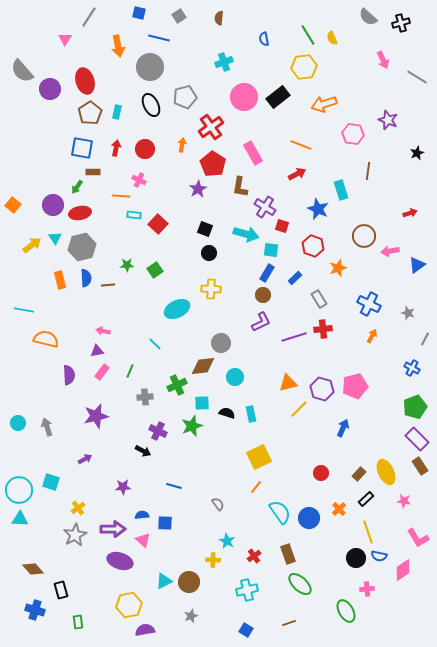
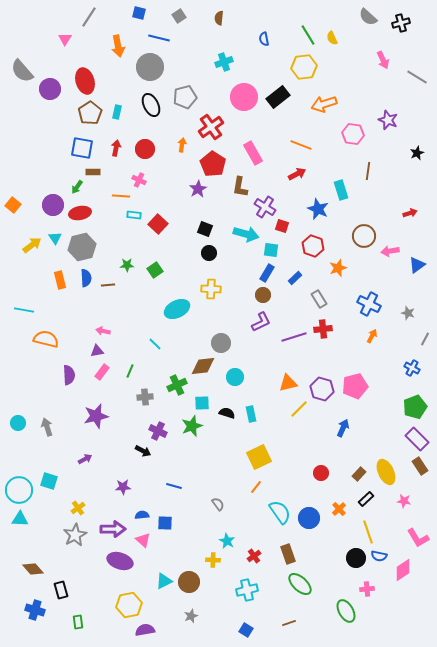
cyan square at (51, 482): moved 2 px left, 1 px up
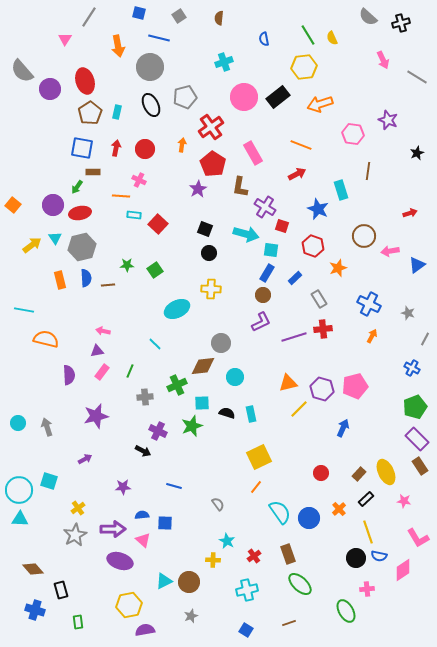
orange arrow at (324, 104): moved 4 px left
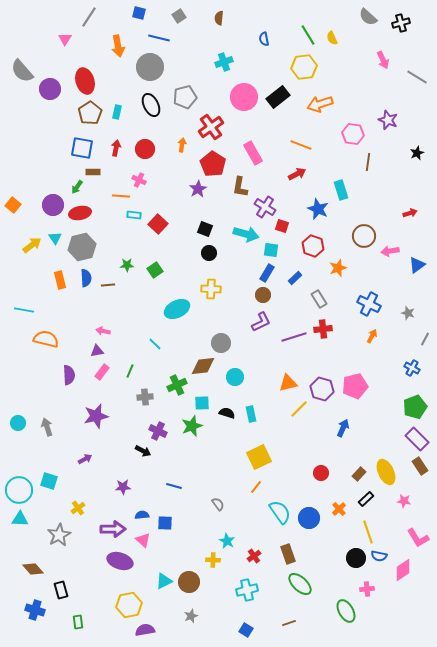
brown line at (368, 171): moved 9 px up
gray star at (75, 535): moved 16 px left
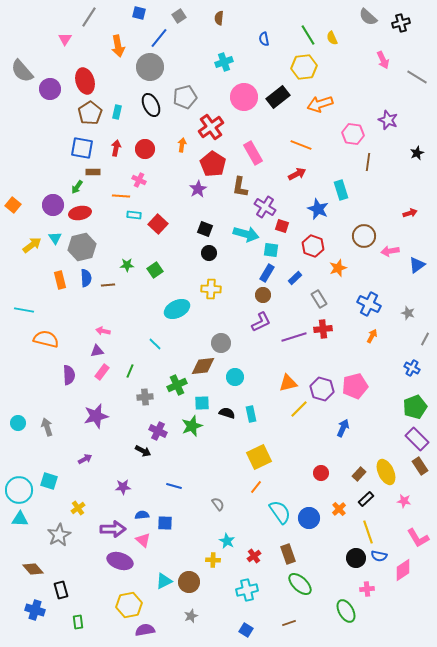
blue line at (159, 38): rotated 65 degrees counterclockwise
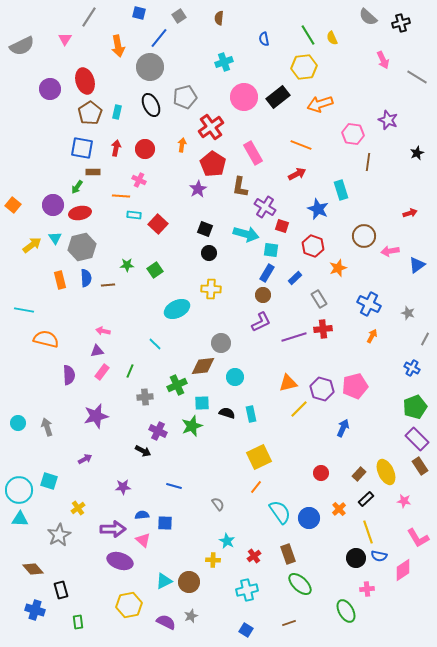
gray semicircle at (22, 71): moved 25 px up; rotated 75 degrees counterclockwise
purple semicircle at (145, 630): moved 21 px right, 8 px up; rotated 36 degrees clockwise
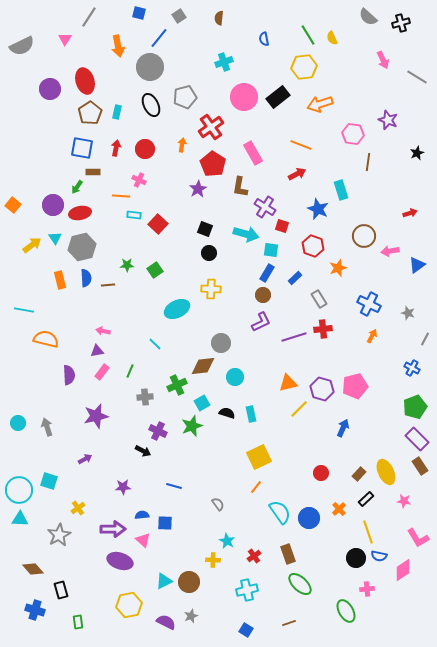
cyan square at (202, 403): rotated 28 degrees counterclockwise
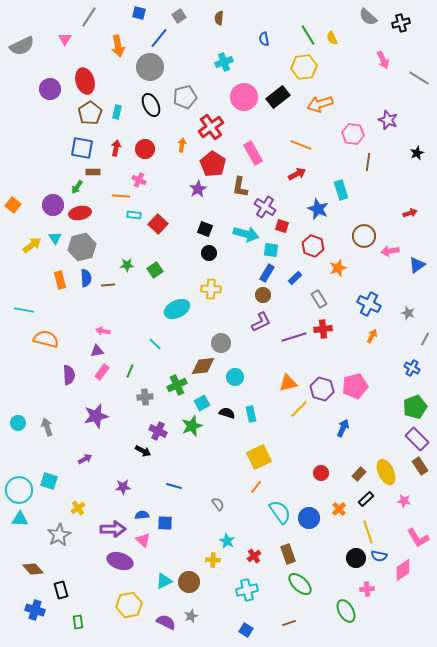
gray line at (417, 77): moved 2 px right, 1 px down
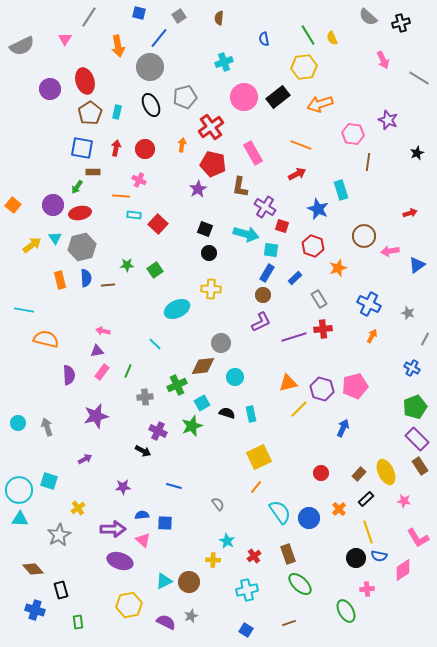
red pentagon at (213, 164): rotated 20 degrees counterclockwise
green line at (130, 371): moved 2 px left
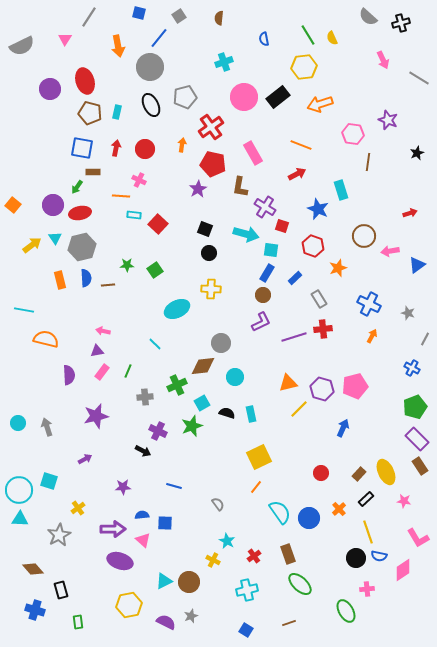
brown pentagon at (90, 113): rotated 25 degrees counterclockwise
yellow cross at (213, 560): rotated 24 degrees clockwise
